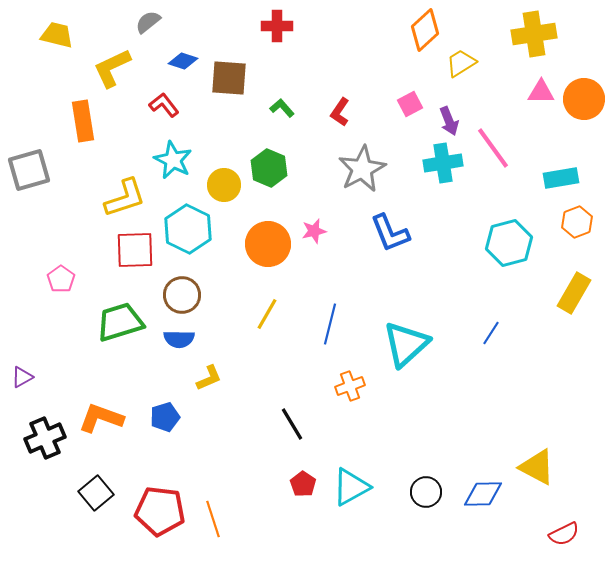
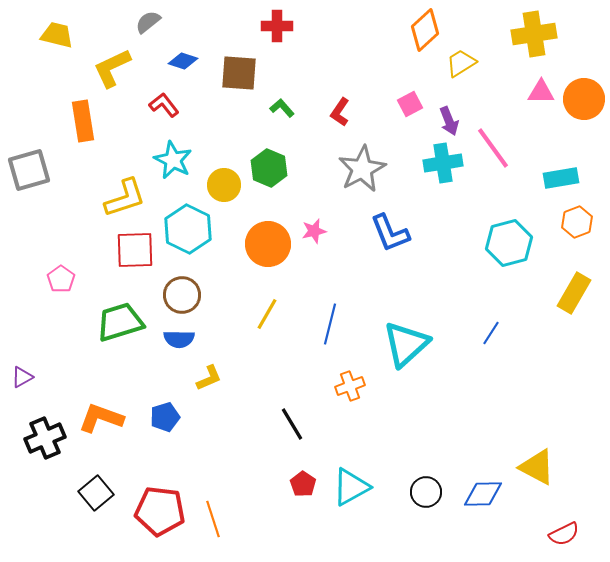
brown square at (229, 78): moved 10 px right, 5 px up
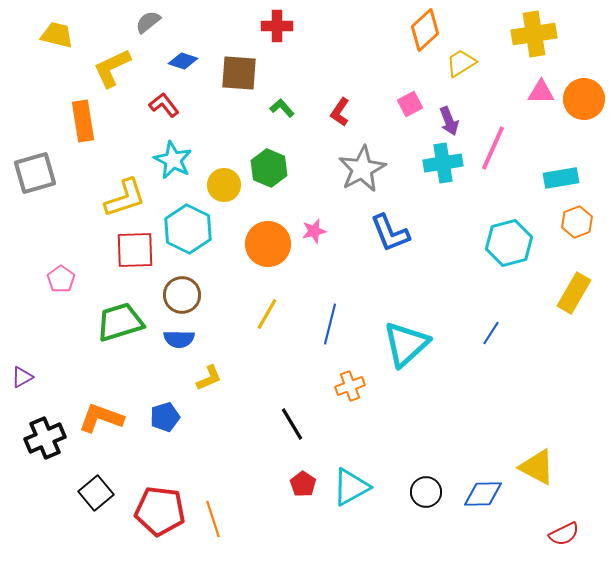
pink line at (493, 148): rotated 60 degrees clockwise
gray square at (29, 170): moved 6 px right, 3 px down
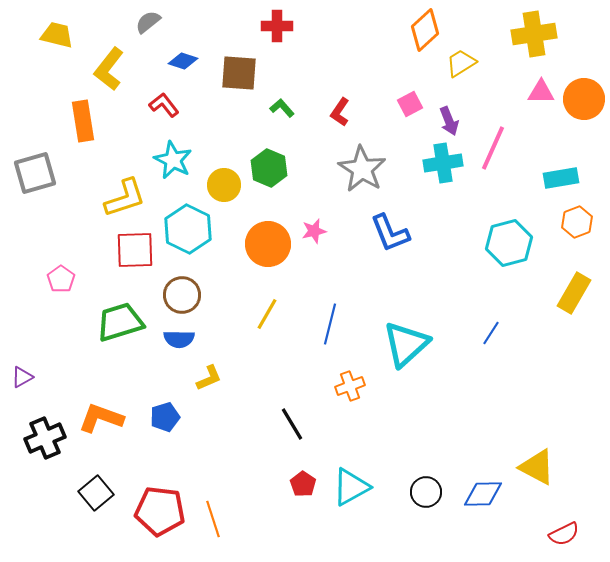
yellow L-shape at (112, 68): moved 3 px left, 1 px down; rotated 27 degrees counterclockwise
gray star at (362, 169): rotated 12 degrees counterclockwise
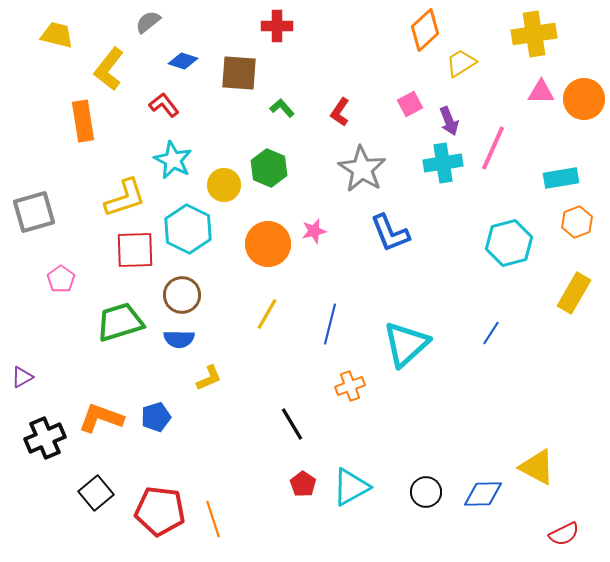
gray square at (35, 173): moved 1 px left, 39 px down
blue pentagon at (165, 417): moved 9 px left
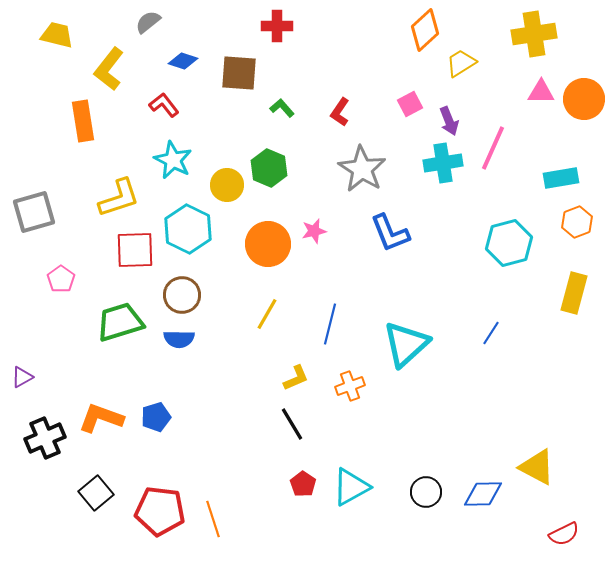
yellow circle at (224, 185): moved 3 px right
yellow L-shape at (125, 198): moved 6 px left
yellow rectangle at (574, 293): rotated 15 degrees counterclockwise
yellow L-shape at (209, 378): moved 87 px right
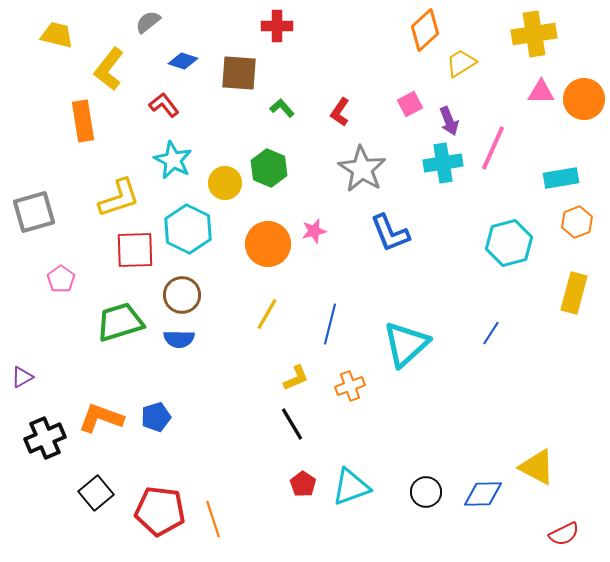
yellow circle at (227, 185): moved 2 px left, 2 px up
cyan triangle at (351, 487): rotated 9 degrees clockwise
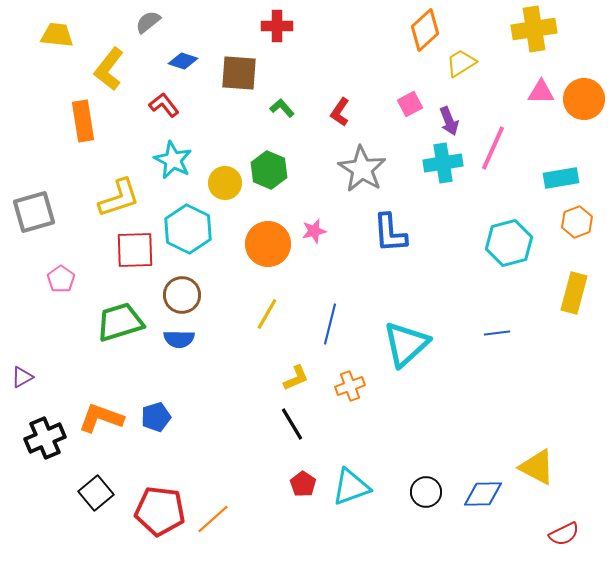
yellow cross at (534, 34): moved 5 px up
yellow trapezoid at (57, 35): rotated 8 degrees counterclockwise
green hexagon at (269, 168): moved 2 px down
blue L-shape at (390, 233): rotated 18 degrees clockwise
blue line at (491, 333): moved 6 px right; rotated 50 degrees clockwise
orange line at (213, 519): rotated 66 degrees clockwise
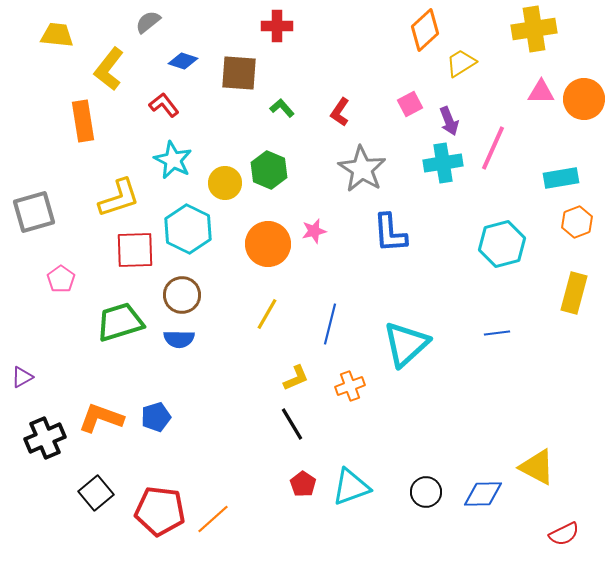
cyan hexagon at (509, 243): moved 7 px left, 1 px down
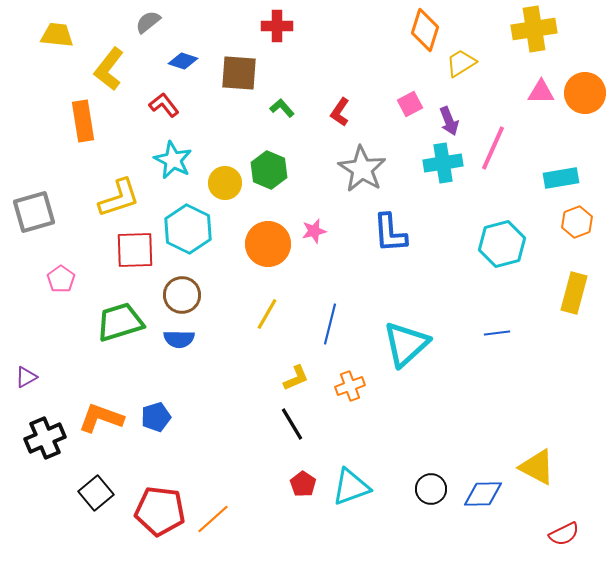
orange diamond at (425, 30): rotated 30 degrees counterclockwise
orange circle at (584, 99): moved 1 px right, 6 px up
purple triangle at (22, 377): moved 4 px right
black circle at (426, 492): moved 5 px right, 3 px up
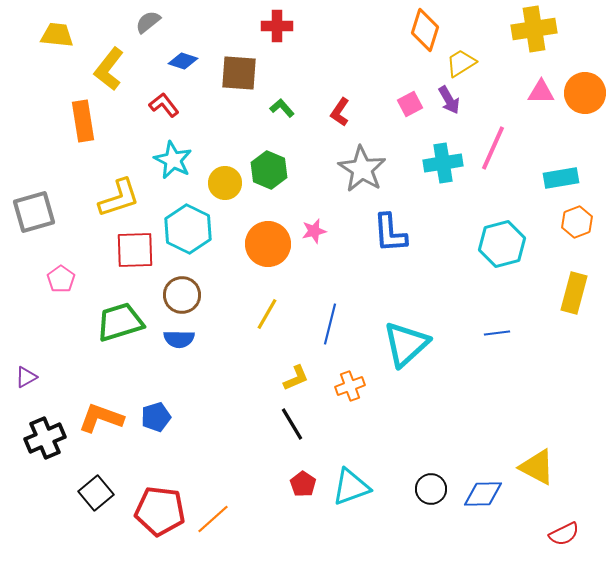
purple arrow at (449, 121): moved 21 px up; rotated 8 degrees counterclockwise
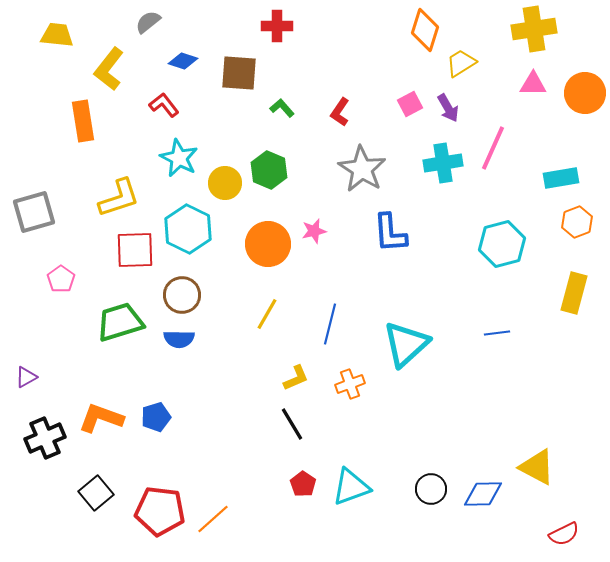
pink triangle at (541, 92): moved 8 px left, 8 px up
purple arrow at (449, 100): moved 1 px left, 8 px down
cyan star at (173, 160): moved 6 px right, 2 px up
orange cross at (350, 386): moved 2 px up
